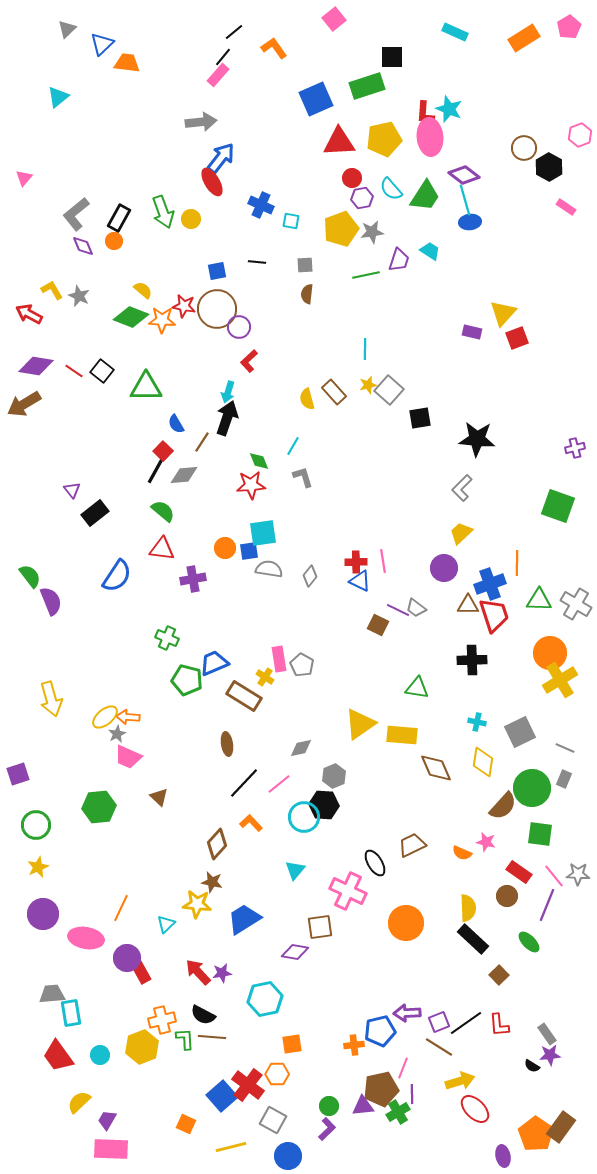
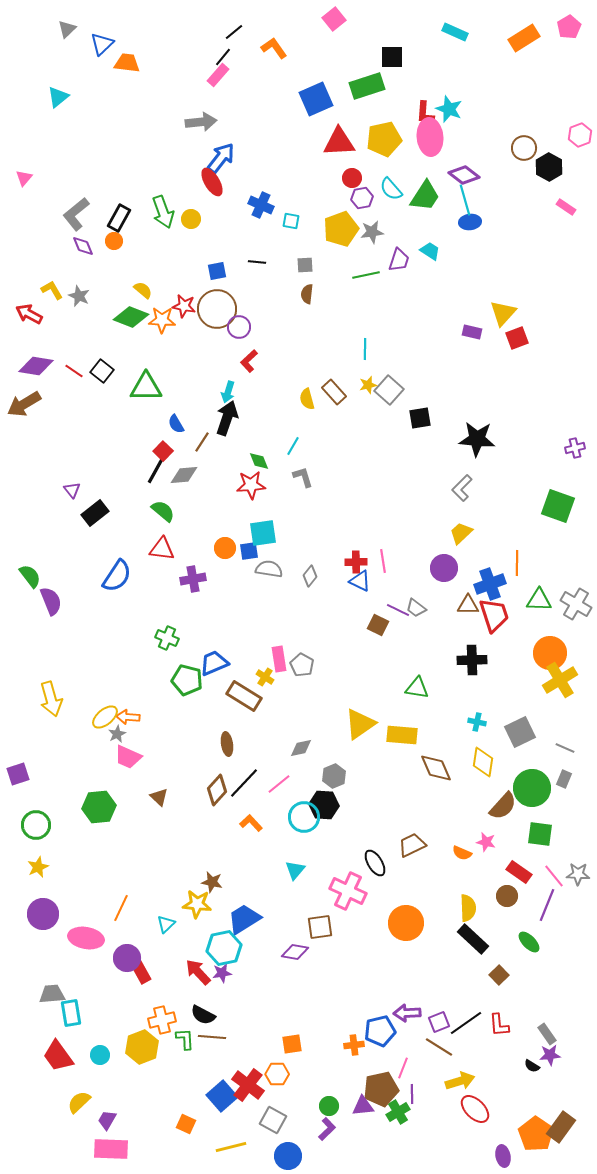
brown diamond at (217, 844): moved 54 px up
cyan hexagon at (265, 999): moved 41 px left, 51 px up
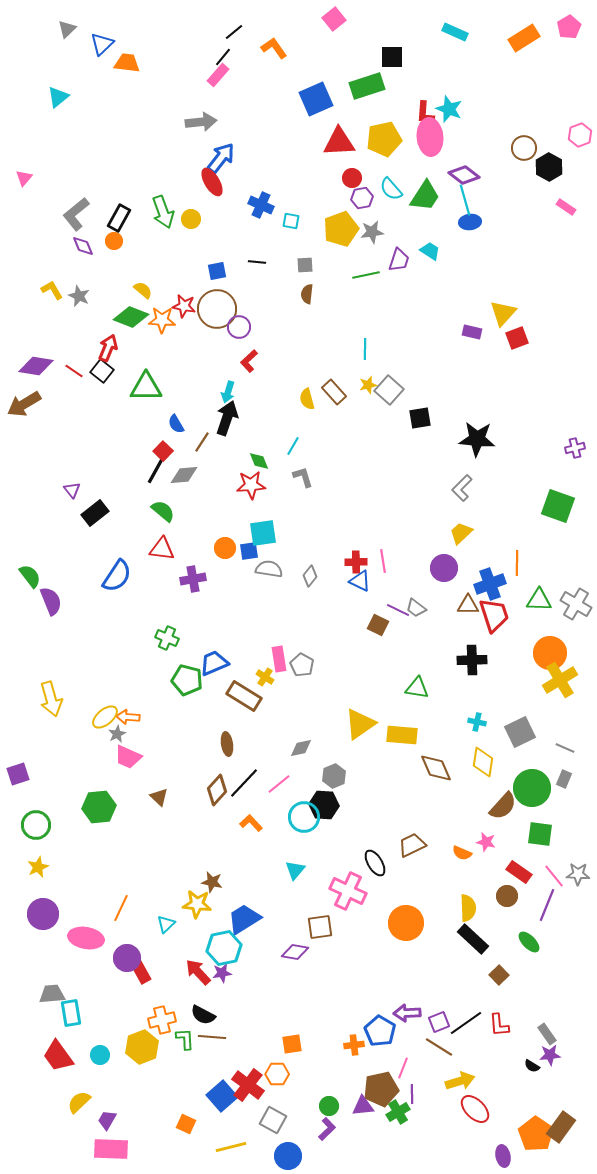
red arrow at (29, 314): moved 79 px right, 34 px down; rotated 84 degrees clockwise
blue pentagon at (380, 1031): rotated 28 degrees counterclockwise
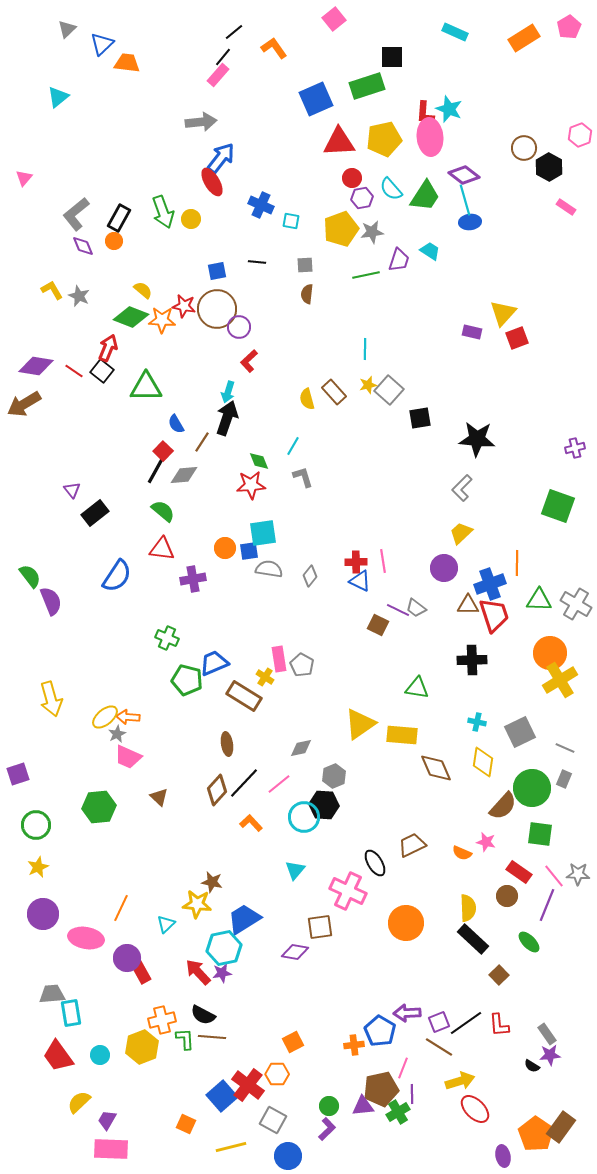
orange square at (292, 1044): moved 1 px right, 2 px up; rotated 20 degrees counterclockwise
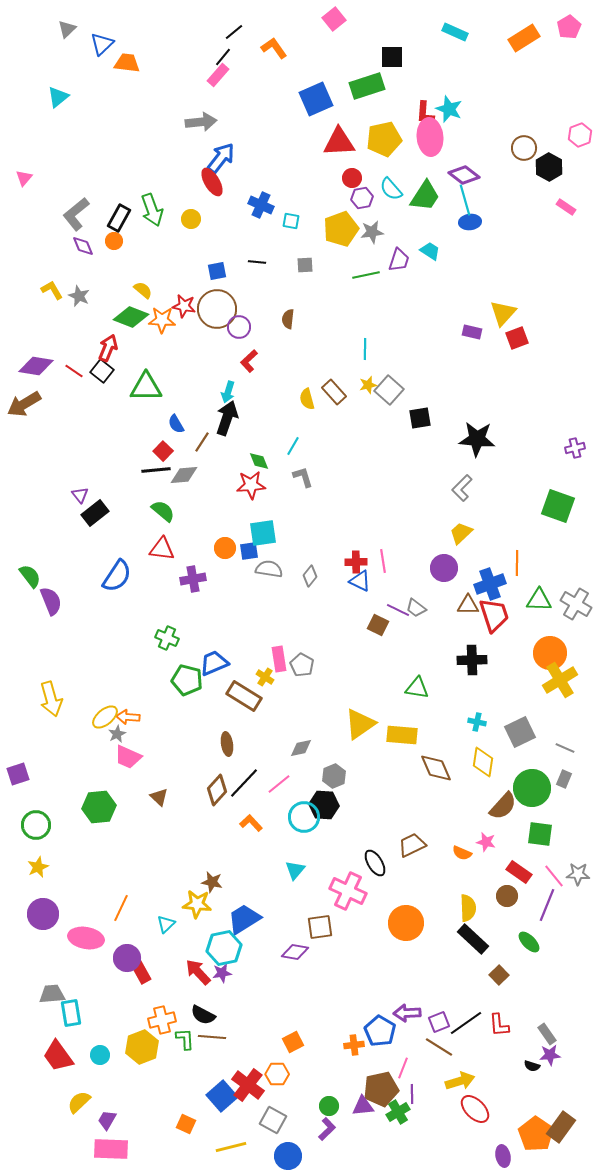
green arrow at (163, 212): moved 11 px left, 2 px up
brown semicircle at (307, 294): moved 19 px left, 25 px down
black line at (156, 470): rotated 56 degrees clockwise
purple triangle at (72, 490): moved 8 px right, 5 px down
black semicircle at (532, 1066): rotated 14 degrees counterclockwise
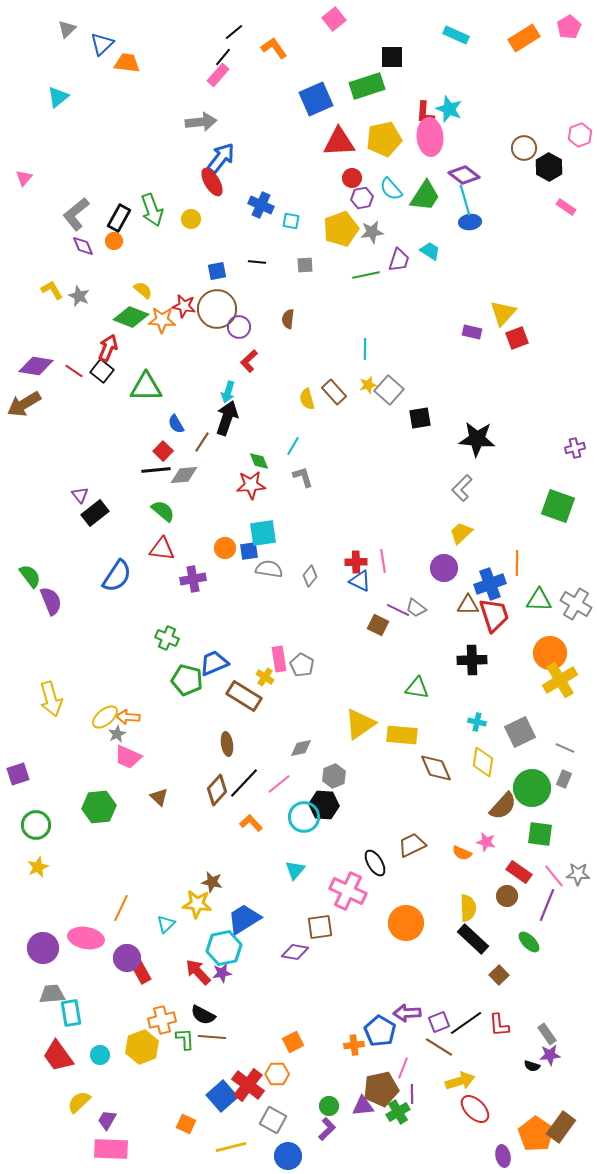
cyan rectangle at (455, 32): moved 1 px right, 3 px down
purple circle at (43, 914): moved 34 px down
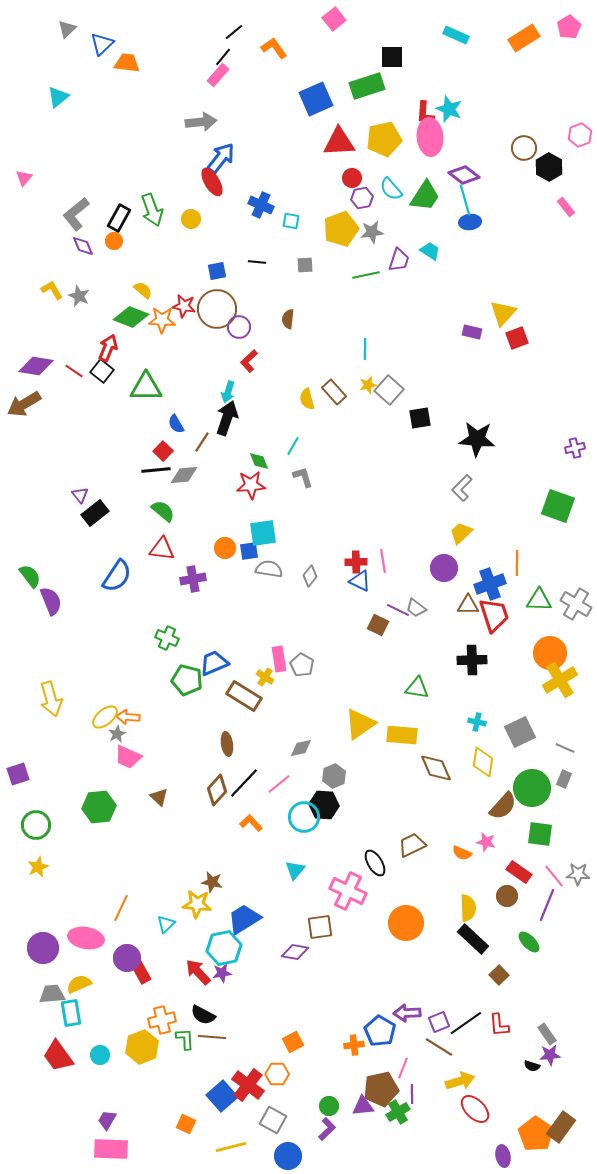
pink rectangle at (566, 207): rotated 18 degrees clockwise
yellow semicircle at (79, 1102): moved 118 px up; rotated 20 degrees clockwise
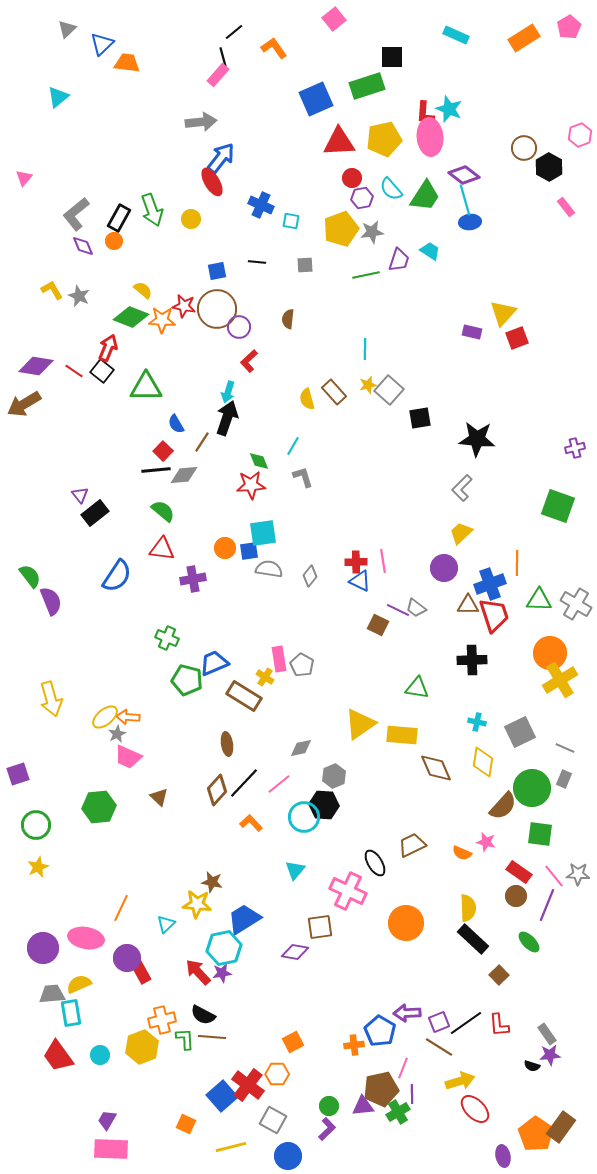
black line at (223, 57): rotated 54 degrees counterclockwise
brown circle at (507, 896): moved 9 px right
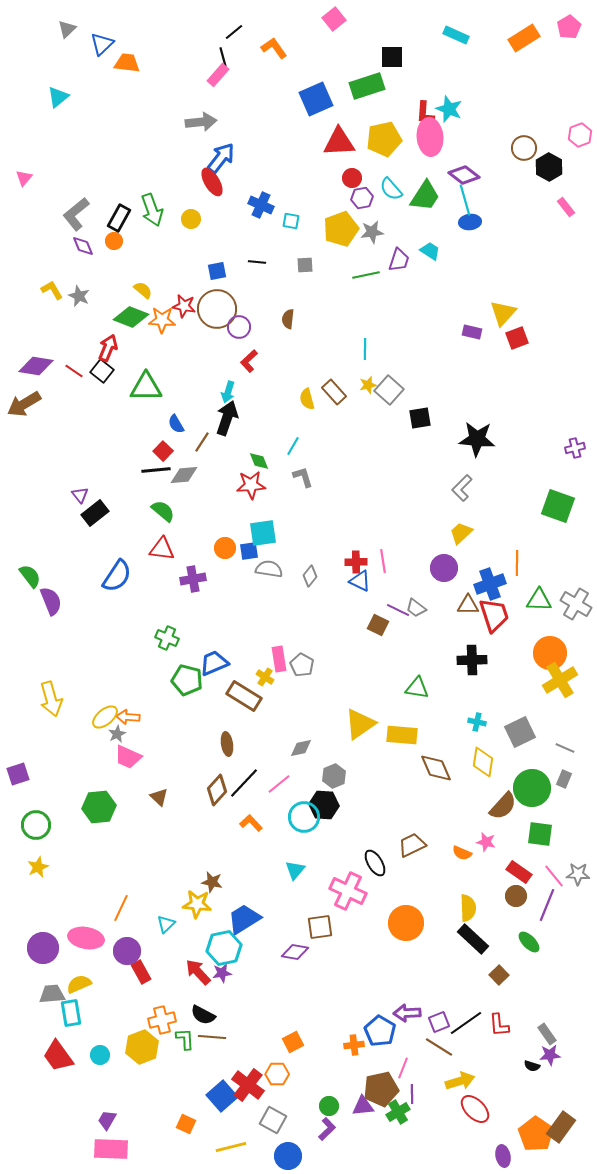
purple circle at (127, 958): moved 7 px up
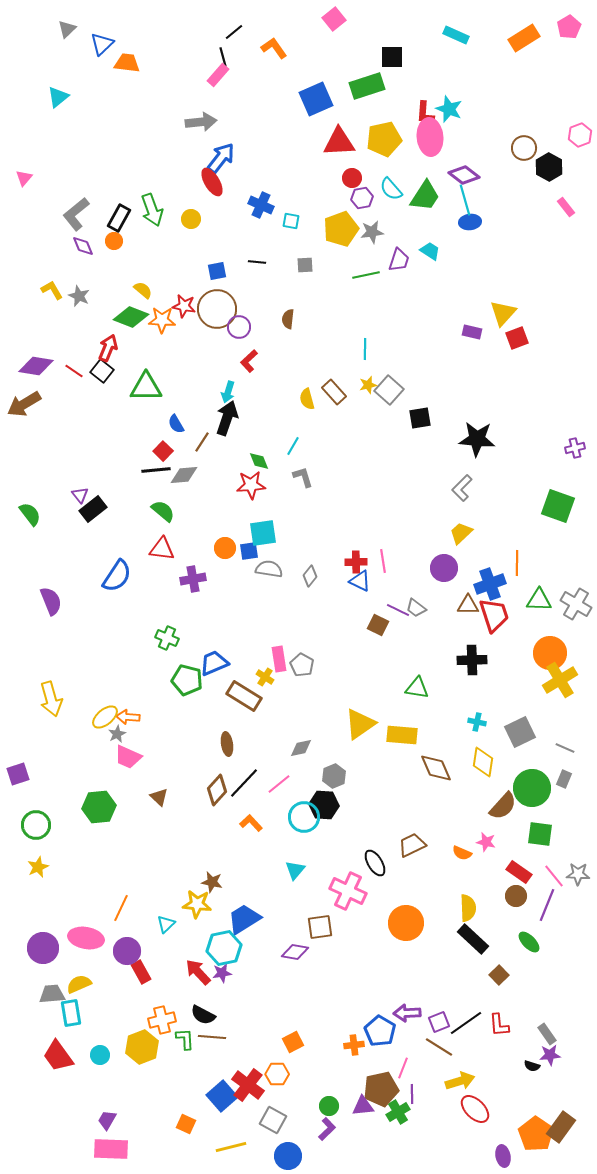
black rectangle at (95, 513): moved 2 px left, 4 px up
green semicircle at (30, 576): moved 62 px up
